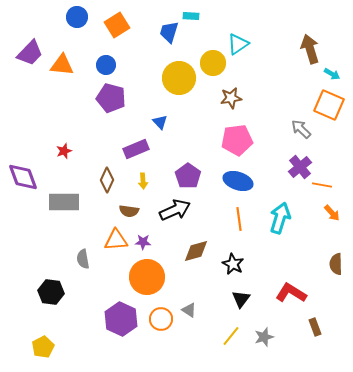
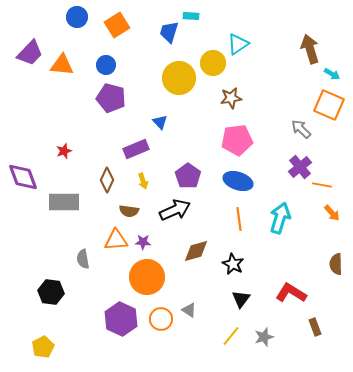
yellow arrow at (143, 181): rotated 14 degrees counterclockwise
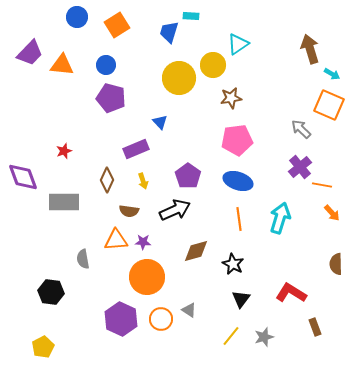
yellow circle at (213, 63): moved 2 px down
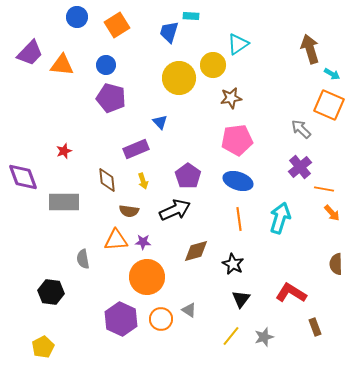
brown diamond at (107, 180): rotated 30 degrees counterclockwise
orange line at (322, 185): moved 2 px right, 4 px down
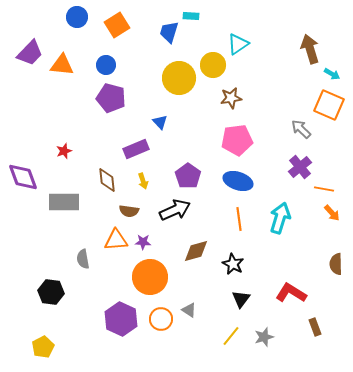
orange circle at (147, 277): moved 3 px right
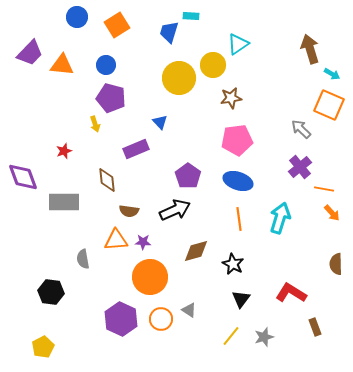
yellow arrow at (143, 181): moved 48 px left, 57 px up
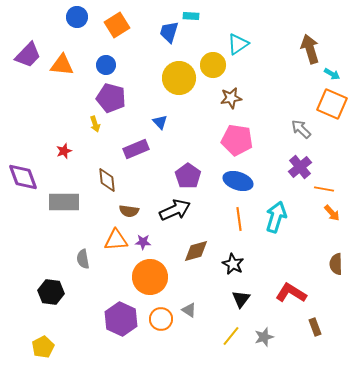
purple trapezoid at (30, 53): moved 2 px left, 2 px down
orange square at (329, 105): moved 3 px right, 1 px up
pink pentagon at (237, 140): rotated 16 degrees clockwise
cyan arrow at (280, 218): moved 4 px left, 1 px up
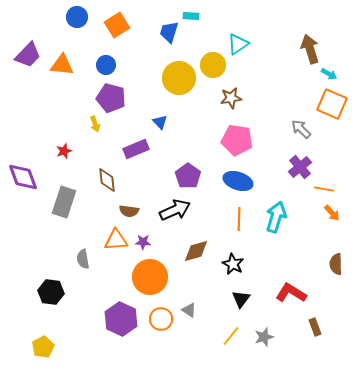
cyan arrow at (332, 74): moved 3 px left
gray rectangle at (64, 202): rotated 72 degrees counterclockwise
orange line at (239, 219): rotated 10 degrees clockwise
